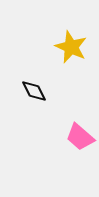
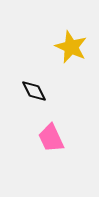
pink trapezoid: moved 29 px left, 1 px down; rotated 24 degrees clockwise
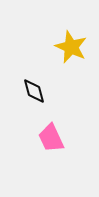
black diamond: rotated 12 degrees clockwise
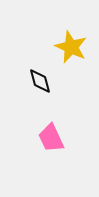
black diamond: moved 6 px right, 10 px up
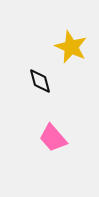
pink trapezoid: moved 2 px right; rotated 16 degrees counterclockwise
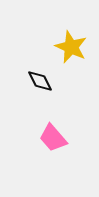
black diamond: rotated 12 degrees counterclockwise
